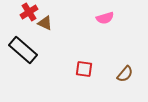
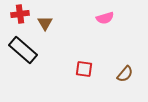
red cross: moved 9 px left, 2 px down; rotated 24 degrees clockwise
brown triangle: rotated 35 degrees clockwise
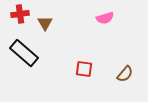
black rectangle: moved 1 px right, 3 px down
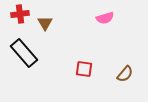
black rectangle: rotated 8 degrees clockwise
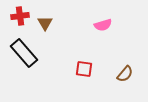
red cross: moved 2 px down
pink semicircle: moved 2 px left, 7 px down
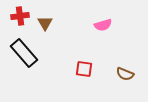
brown semicircle: rotated 72 degrees clockwise
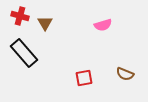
red cross: rotated 24 degrees clockwise
red square: moved 9 px down; rotated 18 degrees counterclockwise
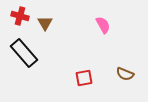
pink semicircle: rotated 102 degrees counterclockwise
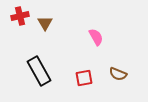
red cross: rotated 30 degrees counterclockwise
pink semicircle: moved 7 px left, 12 px down
black rectangle: moved 15 px right, 18 px down; rotated 12 degrees clockwise
brown semicircle: moved 7 px left
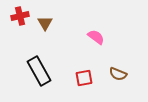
pink semicircle: rotated 24 degrees counterclockwise
